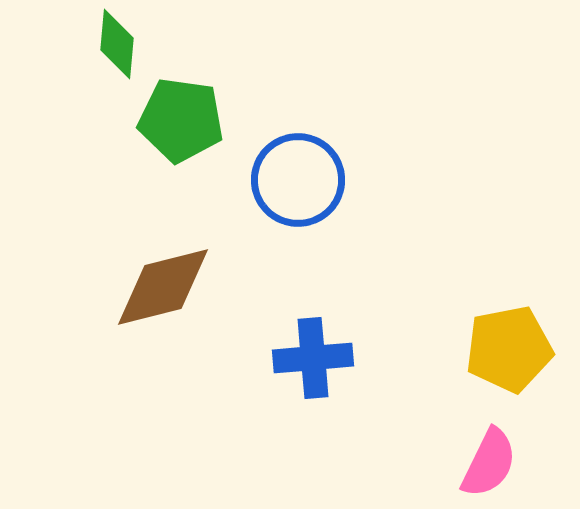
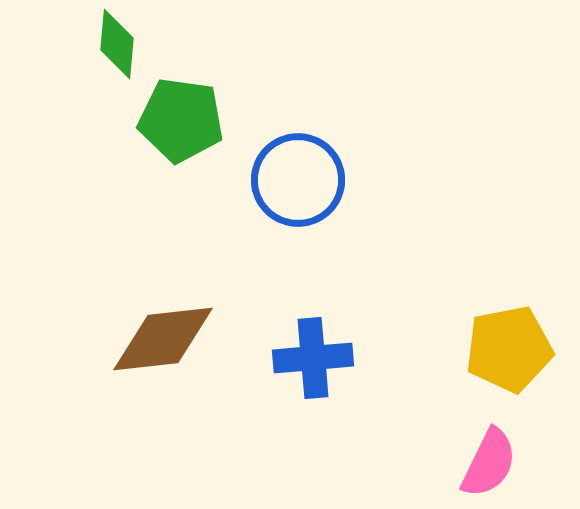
brown diamond: moved 52 px down; rotated 8 degrees clockwise
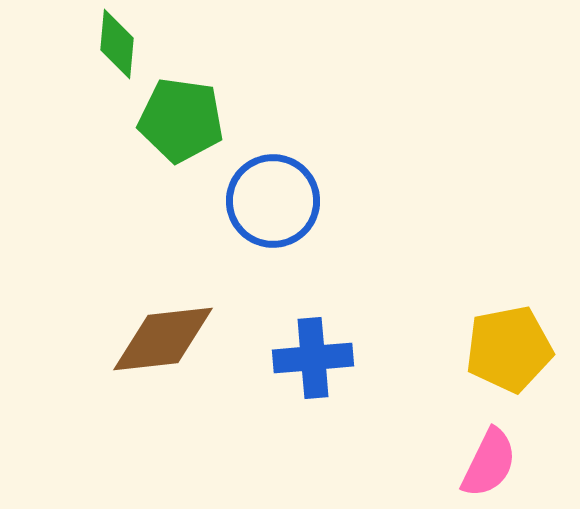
blue circle: moved 25 px left, 21 px down
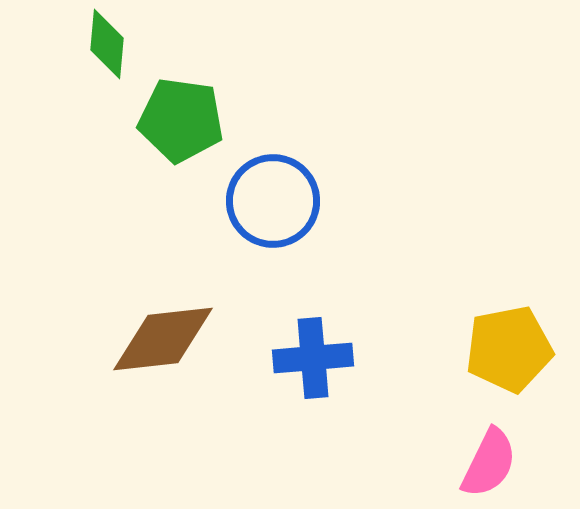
green diamond: moved 10 px left
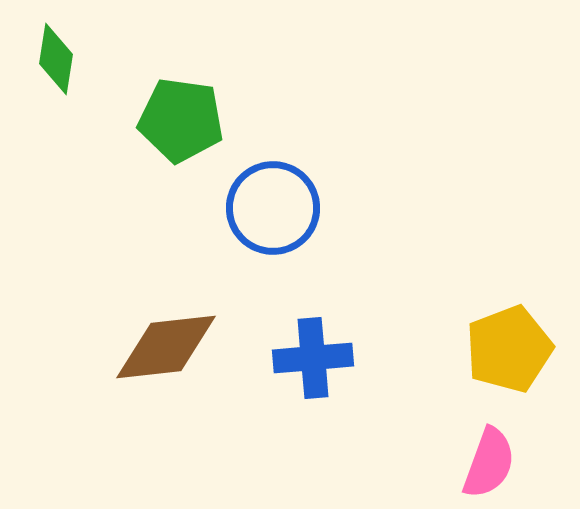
green diamond: moved 51 px left, 15 px down; rotated 4 degrees clockwise
blue circle: moved 7 px down
brown diamond: moved 3 px right, 8 px down
yellow pentagon: rotated 10 degrees counterclockwise
pink semicircle: rotated 6 degrees counterclockwise
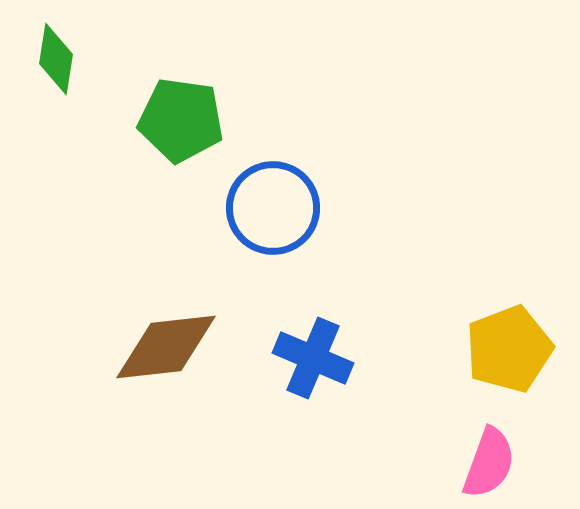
blue cross: rotated 28 degrees clockwise
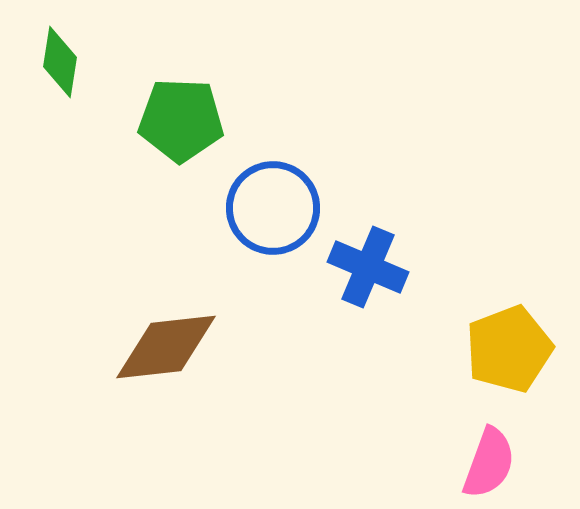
green diamond: moved 4 px right, 3 px down
green pentagon: rotated 6 degrees counterclockwise
blue cross: moved 55 px right, 91 px up
